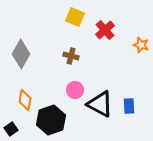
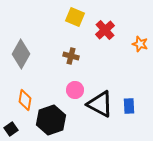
orange star: moved 1 px left, 1 px up
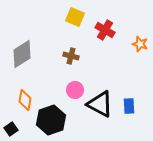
red cross: rotated 18 degrees counterclockwise
gray diamond: moved 1 px right; rotated 28 degrees clockwise
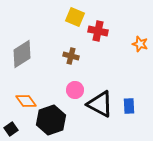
red cross: moved 7 px left, 1 px down; rotated 18 degrees counterclockwise
orange diamond: moved 1 px right, 1 px down; rotated 45 degrees counterclockwise
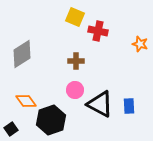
brown cross: moved 5 px right, 5 px down; rotated 14 degrees counterclockwise
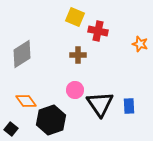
brown cross: moved 2 px right, 6 px up
black triangle: rotated 28 degrees clockwise
black square: rotated 16 degrees counterclockwise
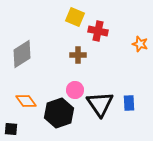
blue rectangle: moved 3 px up
black hexagon: moved 8 px right, 7 px up
black square: rotated 32 degrees counterclockwise
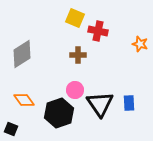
yellow square: moved 1 px down
orange diamond: moved 2 px left, 1 px up
black square: rotated 16 degrees clockwise
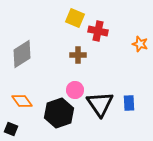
orange diamond: moved 2 px left, 1 px down
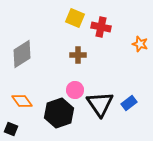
red cross: moved 3 px right, 4 px up
blue rectangle: rotated 56 degrees clockwise
